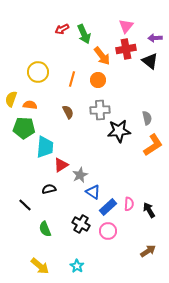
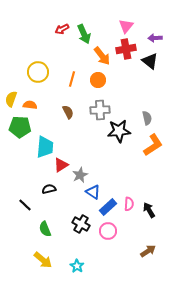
green pentagon: moved 4 px left, 1 px up
yellow arrow: moved 3 px right, 6 px up
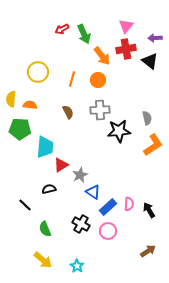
yellow semicircle: rotated 14 degrees counterclockwise
green pentagon: moved 2 px down
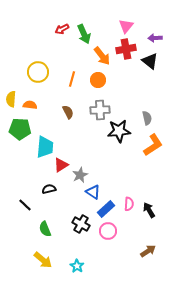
blue rectangle: moved 2 px left, 2 px down
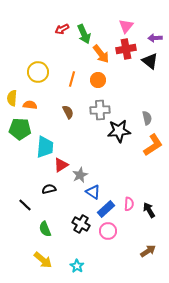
orange arrow: moved 1 px left, 2 px up
yellow semicircle: moved 1 px right, 1 px up
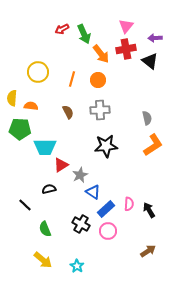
orange semicircle: moved 1 px right, 1 px down
black star: moved 13 px left, 15 px down
cyan trapezoid: rotated 85 degrees clockwise
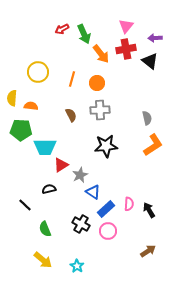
orange circle: moved 1 px left, 3 px down
brown semicircle: moved 3 px right, 3 px down
green pentagon: moved 1 px right, 1 px down
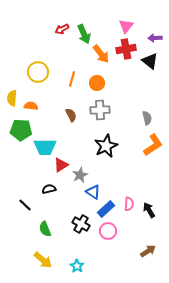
black star: rotated 20 degrees counterclockwise
